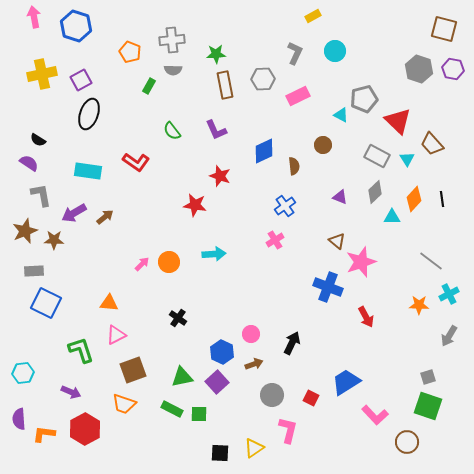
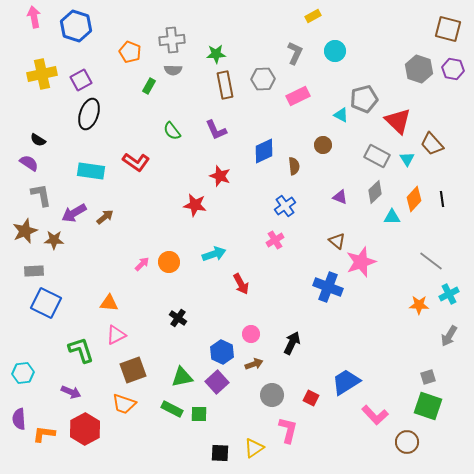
brown square at (444, 29): moved 4 px right
cyan rectangle at (88, 171): moved 3 px right
cyan arrow at (214, 254): rotated 15 degrees counterclockwise
red arrow at (366, 317): moved 125 px left, 33 px up
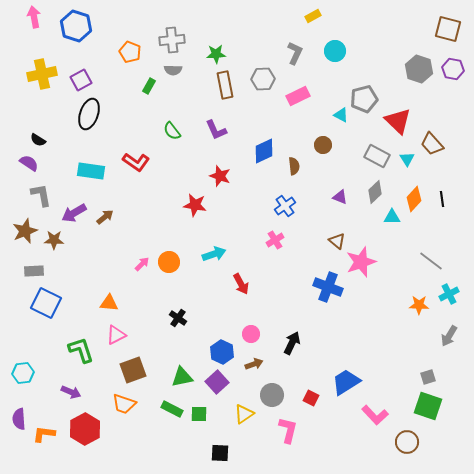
yellow triangle at (254, 448): moved 10 px left, 34 px up
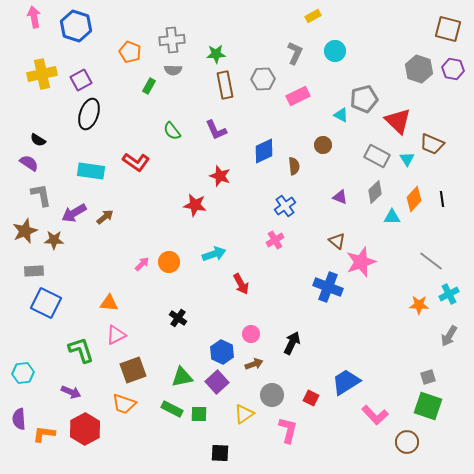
brown trapezoid at (432, 144): rotated 25 degrees counterclockwise
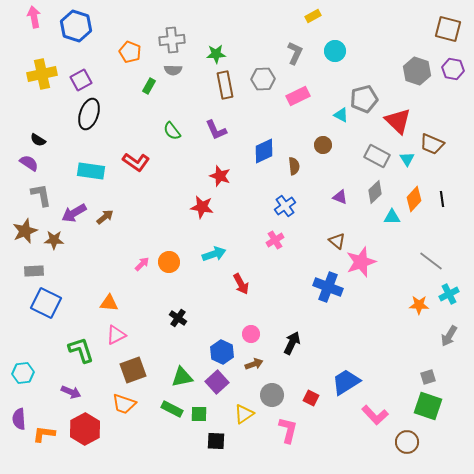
gray hexagon at (419, 69): moved 2 px left, 2 px down
red star at (195, 205): moved 7 px right, 2 px down
black square at (220, 453): moved 4 px left, 12 px up
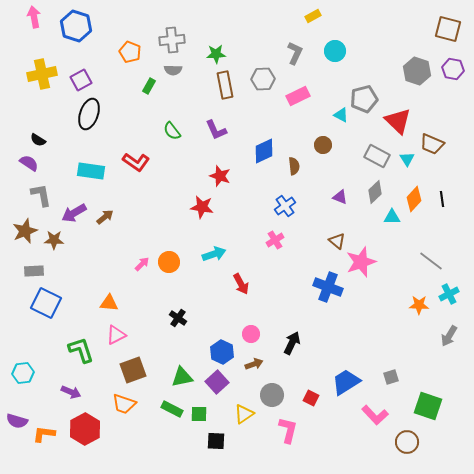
gray square at (428, 377): moved 37 px left
purple semicircle at (19, 419): moved 2 px left, 2 px down; rotated 70 degrees counterclockwise
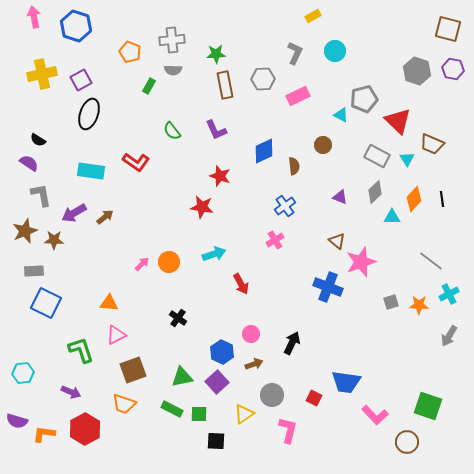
gray square at (391, 377): moved 75 px up
blue trapezoid at (346, 382): rotated 140 degrees counterclockwise
red square at (311, 398): moved 3 px right
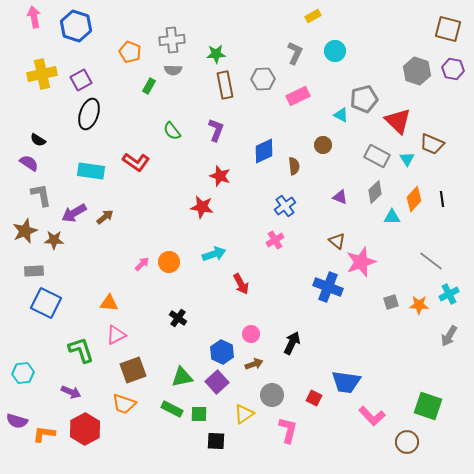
purple L-shape at (216, 130): rotated 135 degrees counterclockwise
pink L-shape at (375, 415): moved 3 px left, 1 px down
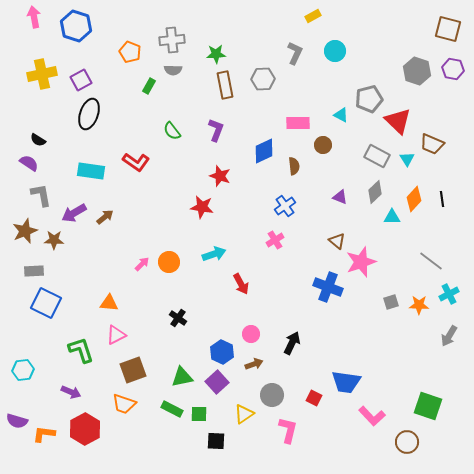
pink rectangle at (298, 96): moved 27 px down; rotated 25 degrees clockwise
gray pentagon at (364, 99): moved 5 px right
cyan hexagon at (23, 373): moved 3 px up
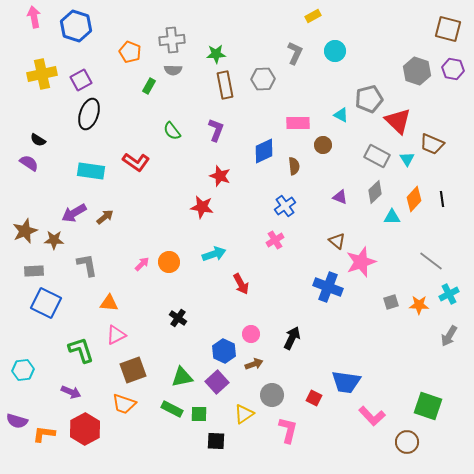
gray L-shape at (41, 195): moved 46 px right, 70 px down
black arrow at (292, 343): moved 5 px up
blue hexagon at (222, 352): moved 2 px right, 1 px up
